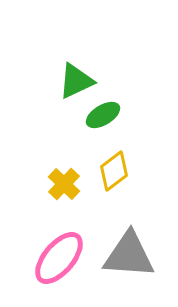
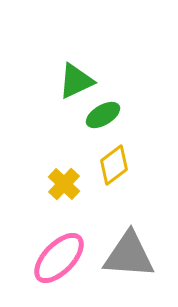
yellow diamond: moved 6 px up
pink ellipse: rotated 4 degrees clockwise
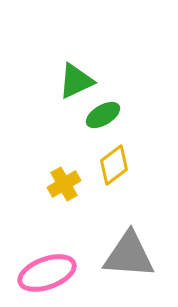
yellow cross: rotated 16 degrees clockwise
pink ellipse: moved 12 px left, 15 px down; rotated 26 degrees clockwise
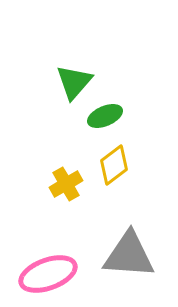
green triangle: moved 2 px left, 1 px down; rotated 24 degrees counterclockwise
green ellipse: moved 2 px right, 1 px down; rotated 8 degrees clockwise
yellow cross: moved 2 px right
pink ellipse: moved 1 px right, 1 px down
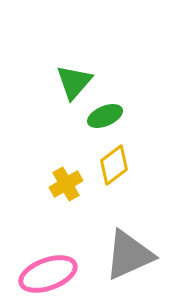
gray triangle: rotated 28 degrees counterclockwise
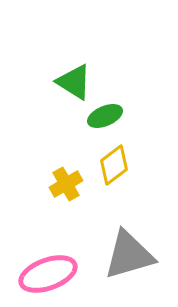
green triangle: rotated 39 degrees counterclockwise
gray triangle: rotated 8 degrees clockwise
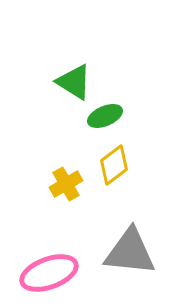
gray triangle: moved 1 px right, 3 px up; rotated 22 degrees clockwise
pink ellipse: moved 1 px right, 1 px up
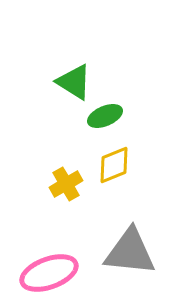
yellow diamond: rotated 15 degrees clockwise
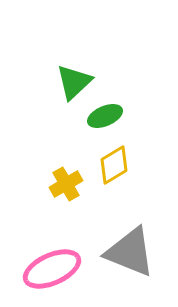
green triangle: rotated 45 degrees clockwise
yellow diamond: rotated 9 degrees counterclockwise
gray triangle: rotated 16 degrees clockwise
pink ellipse: moved 3 px right, 4 px up; rotated 4 degrees counterclockwise
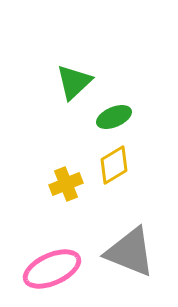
green ellipse: moved 9 px right, 1 px down
yellow cross: rotated 8 degrees clockwise
